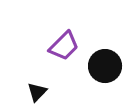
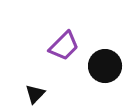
black triangle: moved 2 px left, 2 px down
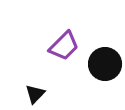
black circle: moved 2 px up
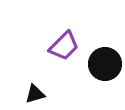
black triangle: rotated 30 degrees clockwise
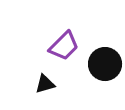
black triangle: moved 10 px right, 10 px up
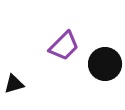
black triangle: moved 31 px left
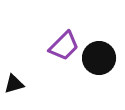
black circle: moved 6 px left, 6 px up
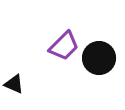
black triangle: rotated 40 degrees clockwise
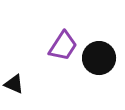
purple trapezoid: moved 1 px left; rotated 12 degrees counterclockwise
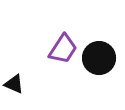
purple trapezoid: moved 3 px down
